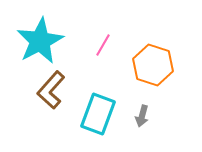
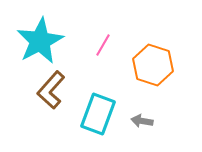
gray arrow: moved 5 px down; rotated 85 degrees clockwise
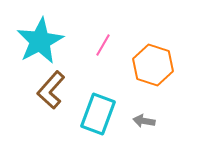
gray arrow: moved 2 px right
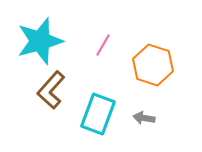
cyan star: rotated 12 degrees clockwise
gray arrow: moved 3 px up
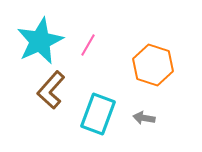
cyan star: rotated 9 degrees counterclockwise
pink line: moved 15 px left
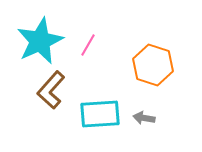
cyan rectangle: moved 2 px right; rotated 66 degrees clockwise
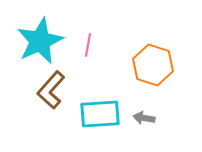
pink line: rotated 20 degrees counterclockwise
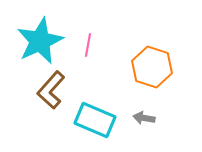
orange hexagon: moved 1 px left, 2 px down
cyan rectangle: moved 5 px left, 6 px down; rotated 27 degrees clockwise
